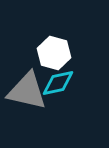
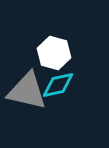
cyan diamond: moved 2 px down
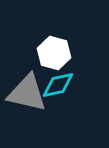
gray triangle: moved 2 px down
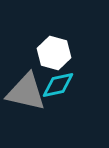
gray triangle: moved 1 px left, 1 px up
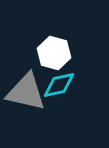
cyan diamond: moved 1 px right
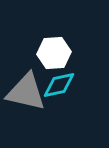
white hexagon: rotated 20 degrees counterclockwise
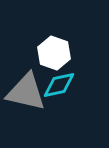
white hexagon: rotated 24 degrees clockwise
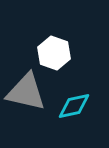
cyan diamond: moved 15 px right, 21 px down
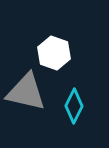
cyan diamond: rotated 52 degrees counterclockwise
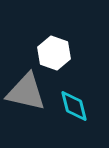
cyan diamond: rotated 40 degrees counterclockwise
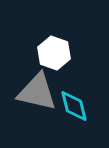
gray triangle: moved 11 px right
